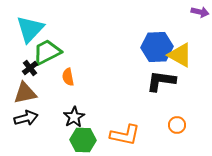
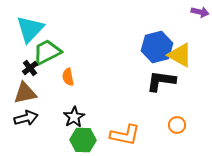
blue hexagon: rotated 12 degrees counterclockwise
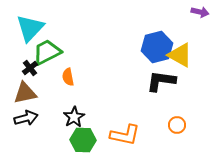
cyan triangle: moved 1 px up
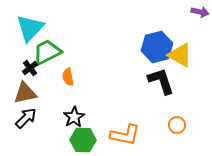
black L-shape: rotated 64 degrees clockwise
black arrow: rotated 30 degrees counterclockwise
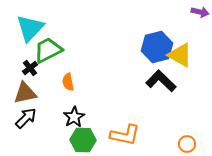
green trapezoid: moved 1 px right, 2 px up
orange semicircle: moved 5 px down
black L-shape: rotated 28 degrees counterclockwise
orange circle: moved 10 px right, 19 px down
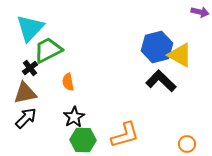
orange L-shape: rotated 28 degrees counterclockwise
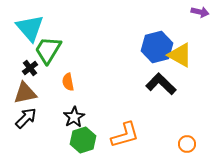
cyan triangle: rotated 24 degrees counterclockwise
green trapezoid: rotated 32 degrees counterclockwise
black L-shape: moved 3 px down
green hexagon: rotated 20 degrees counterclockwise
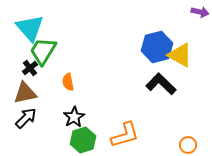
green trapezoid: moved 5 px left, 1 px down
orange circle: moved 1 px right, 1 px down
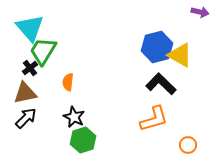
orange semicircle: rotated 18 degrees clockwise
black star: rotated 15 degrees counterclockwise
orange L-shape: moved 29 px right, 16 px up
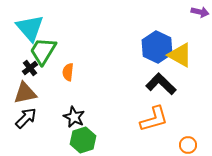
blue hexagon: rotated 20 degrees counterclockwise
orange semicircle: moved 10 px up
